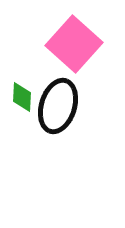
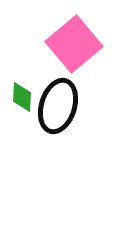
pink square: rotated 8 degrees clockwise
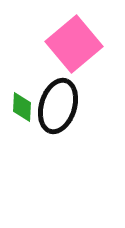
green diamond: moved 10 px down
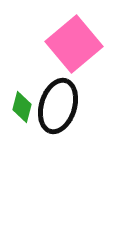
green diamond: rotated 12 degrees clockwise
